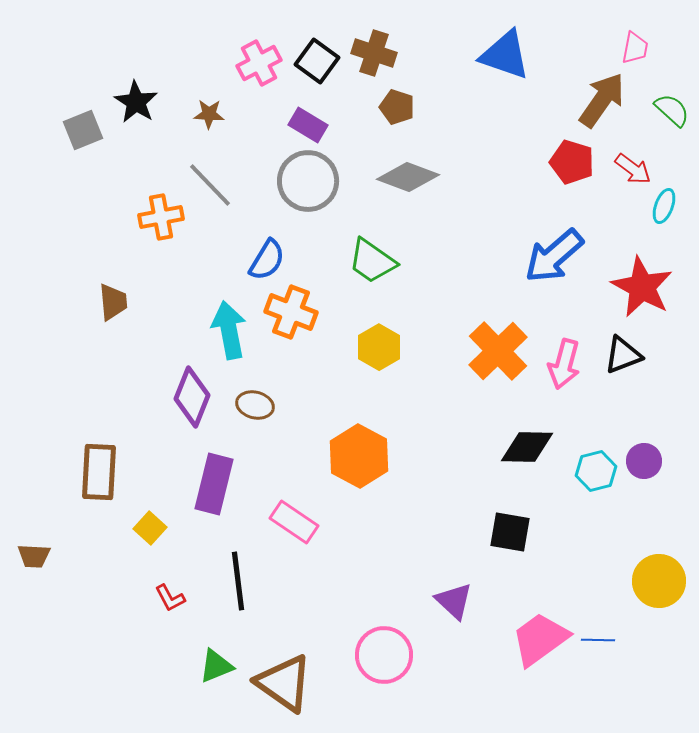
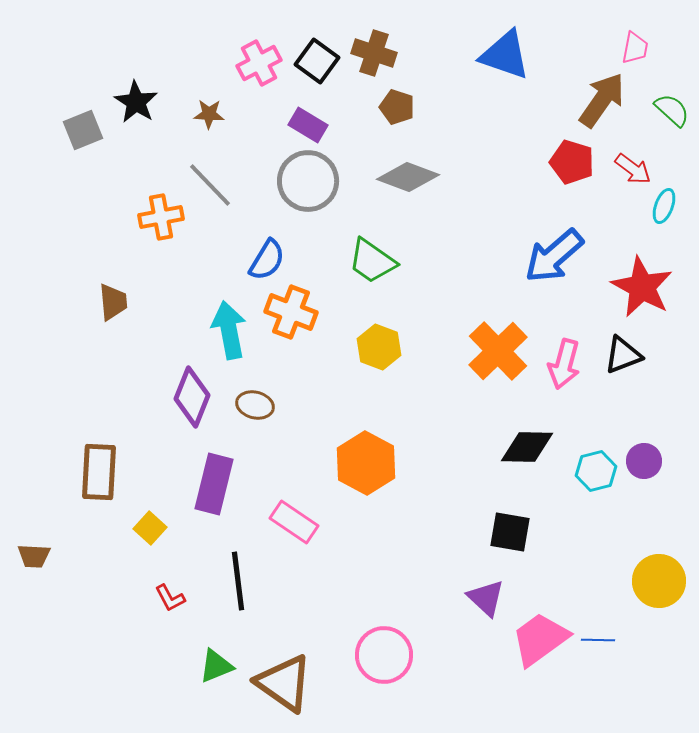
yellow hexagon at (379, 347): rotated 9 degrees counterclockwise
orange hexagon at (359, 456): moved 7 px right, 7 px down
purple triangle at (454, 601): moved 32 px right, 3 px up
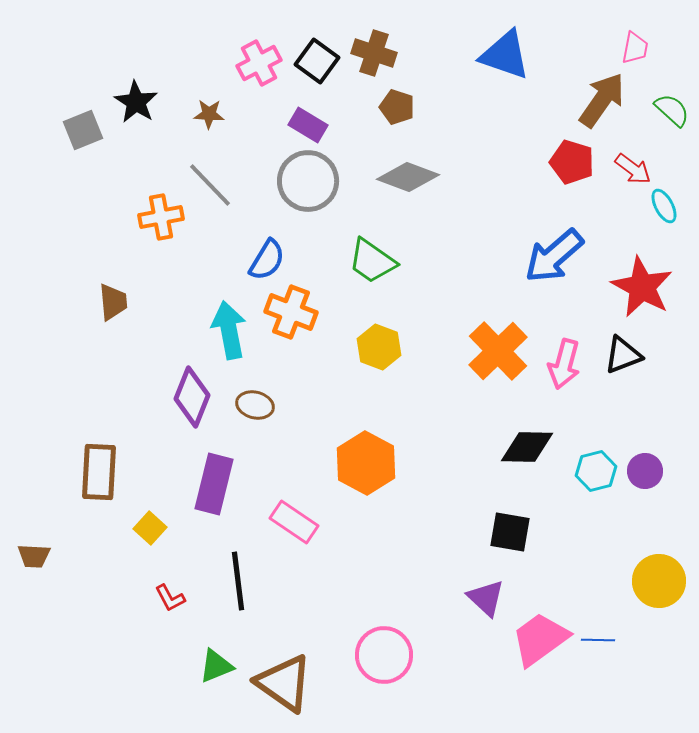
cyan ellipse at (664, 206): rotated 48 degrees counterclockwise
purple circle at (644, 461): moved 1 px right, 10 px down
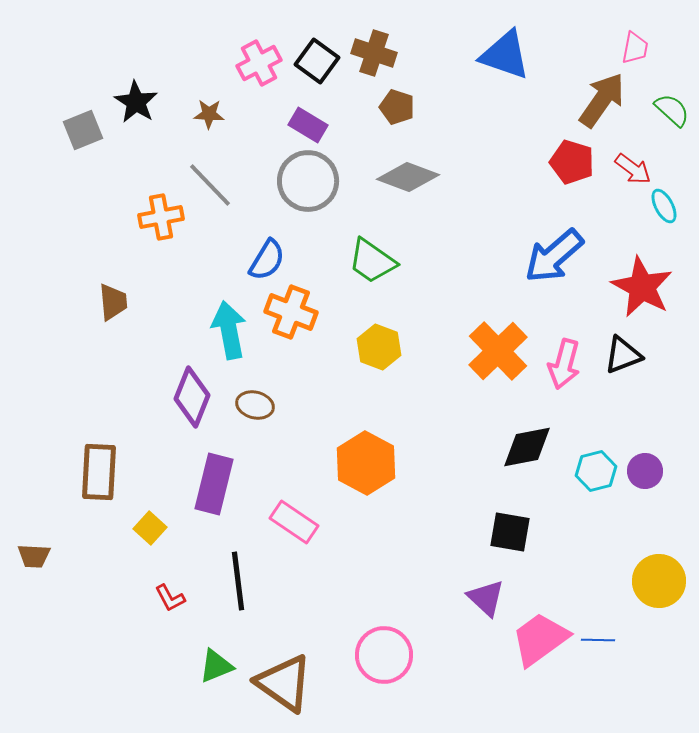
black diamond at (527, 447): rotated 12 degrees counterclockwise
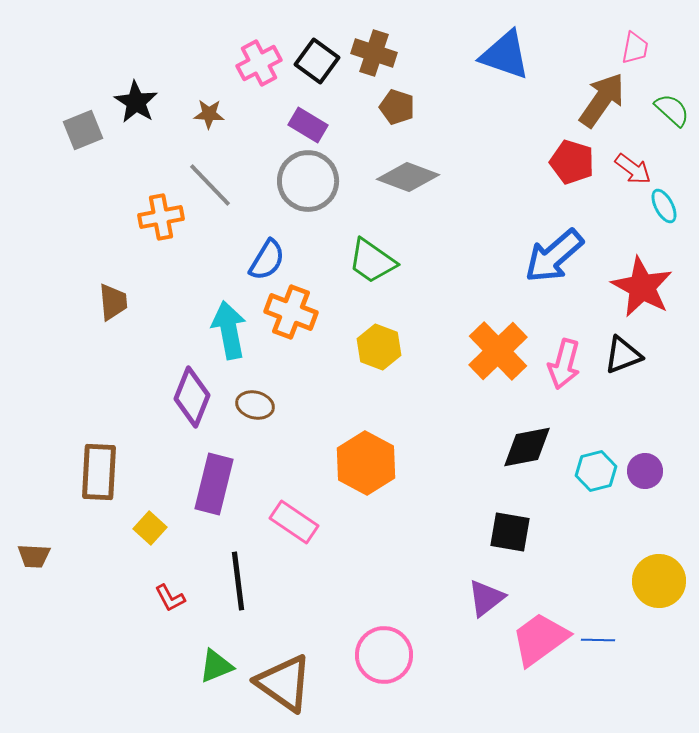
purple triangle at (486, 598): rotated 39 degrees clockwise
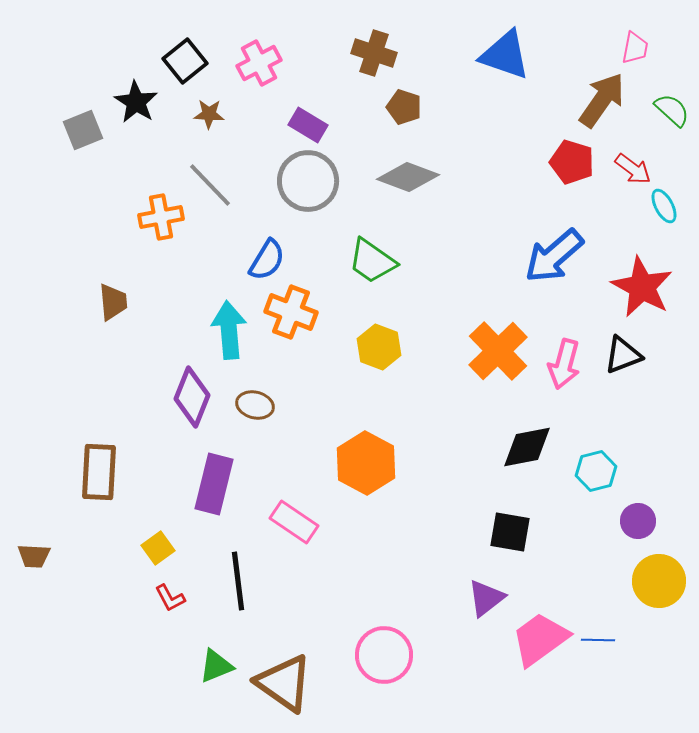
black square at (317, 61): moved 132 px left; rotated 15 degrees clockwise
brown pentagon at (397, 107): moved 7 px right
cyan arrow at (229, 330): rotated 6 degrees clockwise
purple circle at (645, 471): moved 7 px left, 50 px down
yellow square at (150, 528): moved 8 px right, 20 px down; rotated 12 degrees clockwise
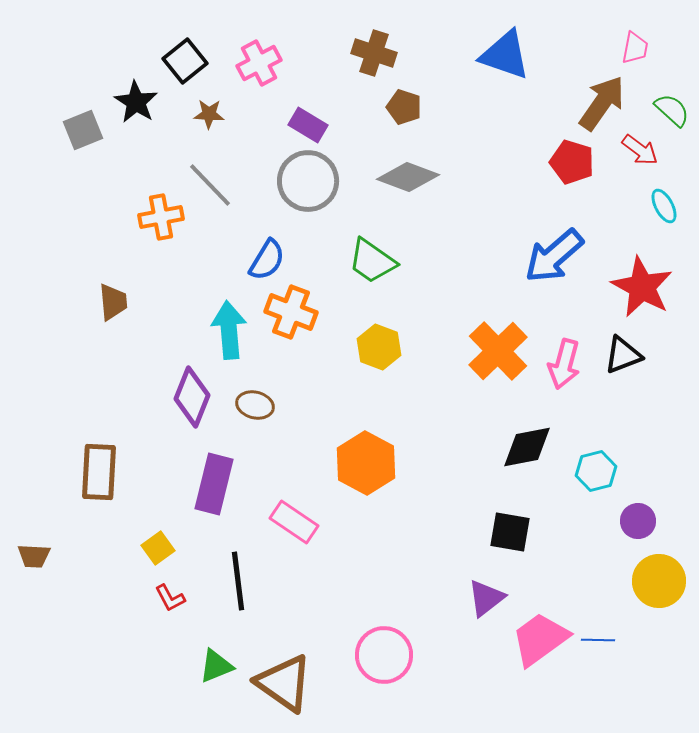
brown arrow at (602, 100): moved 3 px down
red arrow at (633, 169): moved 7 px right, 19 px up
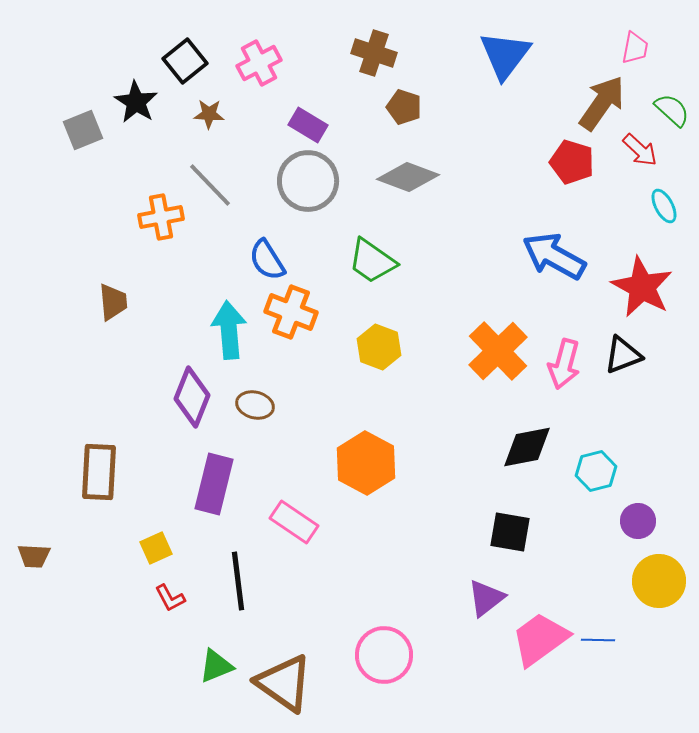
blue triangle at (505, 55): rotated 48 degrees clockwise
red arrow at (640, 150): rotated 6 degrees clockwise
blue arrow at (554, 256): rotated 70 degrees clockwise
blue semicircle at (267, 260): rotated 117 degrees clockwise
yellow square at (158, 548): moved 2 px left; rotated 12 degrees clockwise
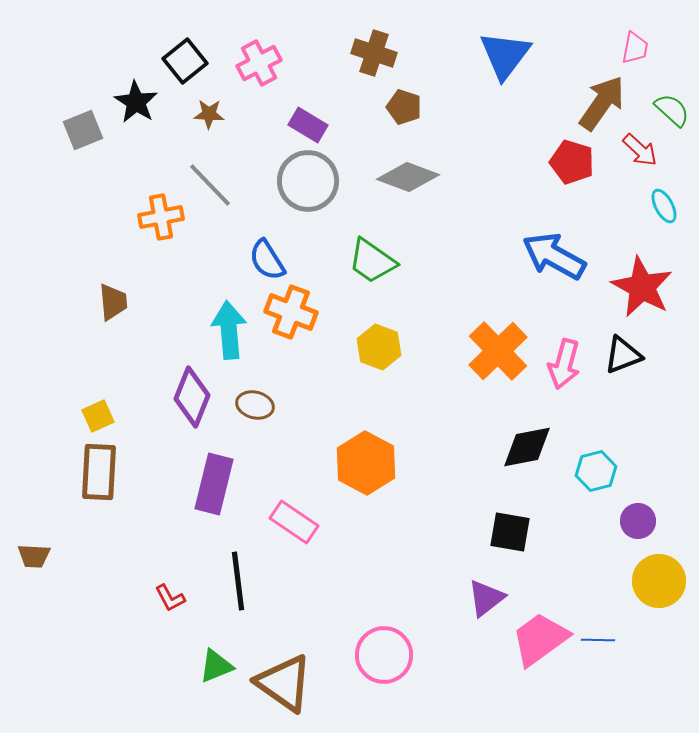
yellow square at (156, 548): moved 58 px left, 132 px up
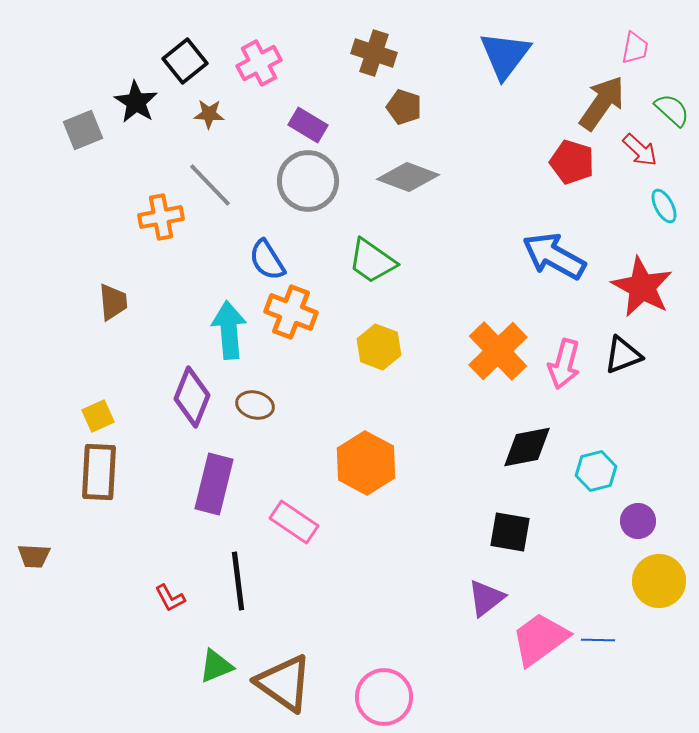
pink circle at (384, 655): moved 42 px down
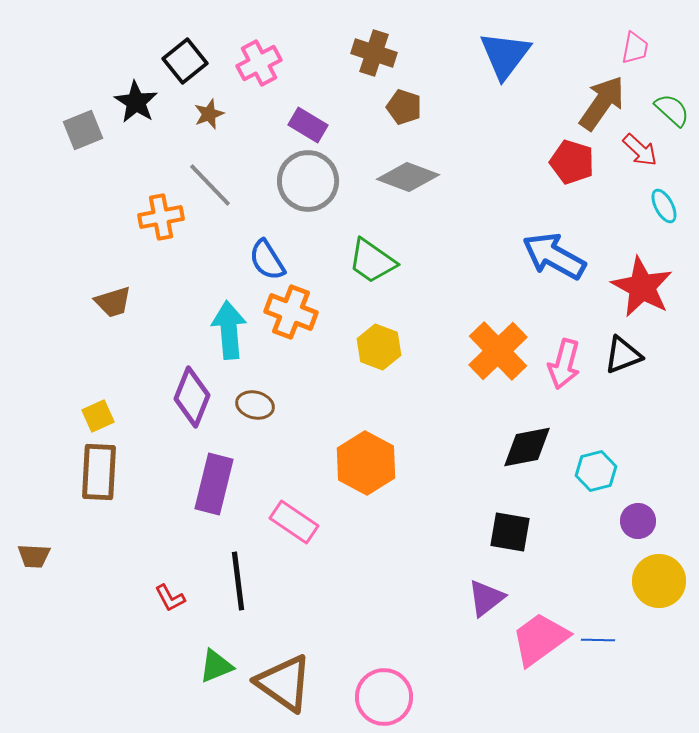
brown star at (209, 114): rotated 24 degrees counterclockwise
brown trapezoid at (113, 302): rotated 78 degrees clockwise
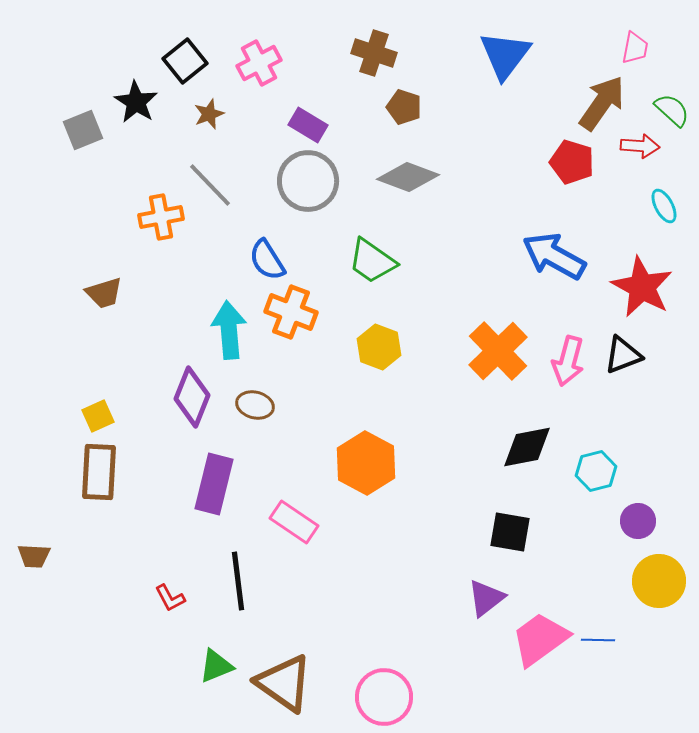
red arrow at (640, 150): moved 4 px up; rotated 39 degrees counterclockwise
brown trapezoid at (113, 302): moved 9 px left, 9 px up
pink arrow at (564, 364): moved 4 px right, 3 px up
